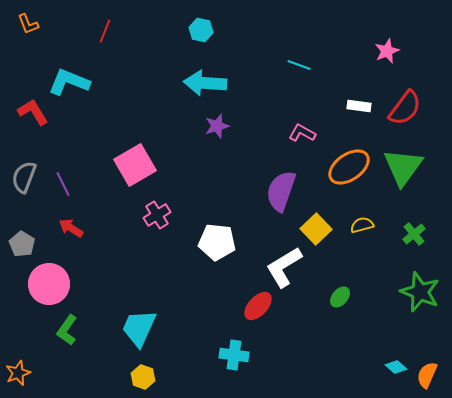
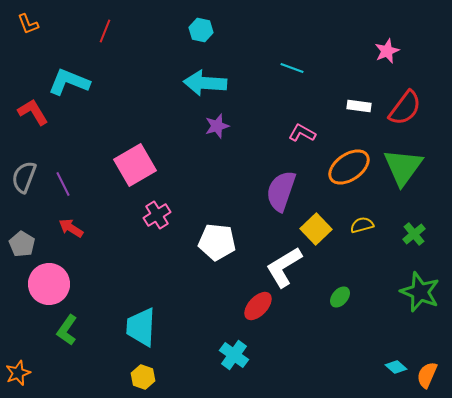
cyan line: moved 7 px left, 3 px down
cyan trapezoid: moved 2 px right, 1 px up; rotated 21 degrees counterclockwise
cyan cross: rotated 28 degrees clockwise
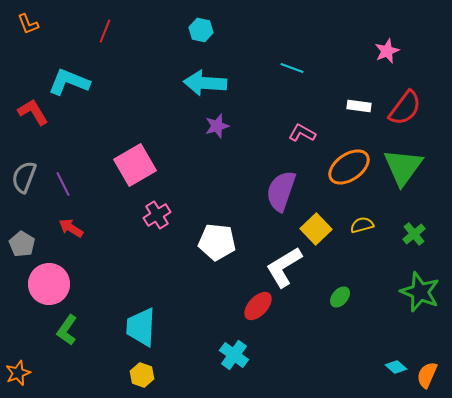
yellow hexagon: moved 1 px left, 2 px up
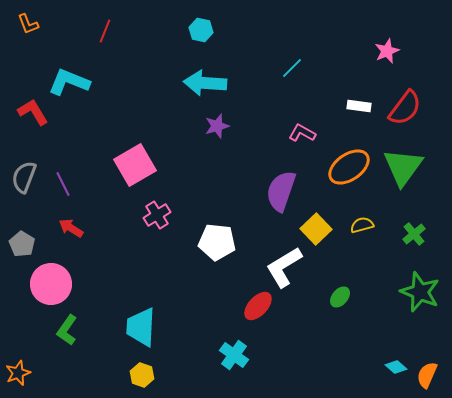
cyan line: rotated 65 degrees counterclockwise
pink circle: moved 2 px right
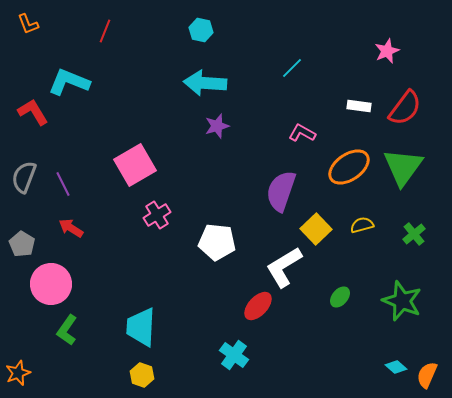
green star: moved 18 px left, 9 px down
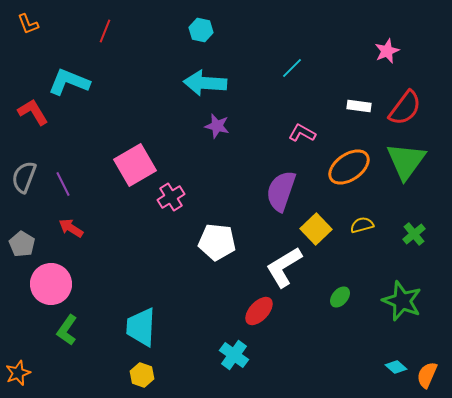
purple star: rotated 30 degrees clockwise
green triangle: moved 3 px right, 6 px up
pink cross: moved 14 px right, 18 px up
red ellipse: moved 1 px right, 5 px down
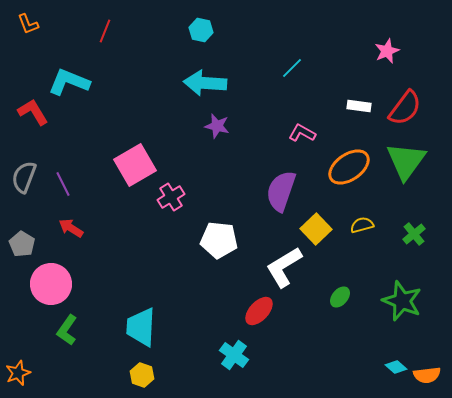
white pentagon: moved 2 px right, 2 px up
orange semicircle: rotated 120 degrees counterclockwise
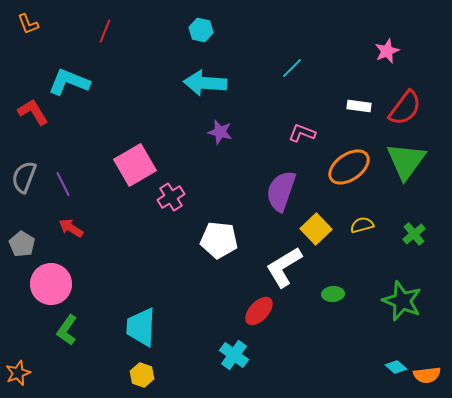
purple star: moved 3 px right, 6 px down
pink L-shape: rotated 8 degrees counterclockwise
green ellipse: moved 7 px left, 3 px up; rotated 45 degrees clockwise
